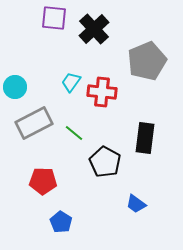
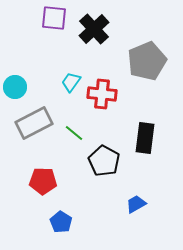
red cross: moved 2 px down
black pentagon: moved 1 px left, 1 px up
blue trapezoid: rotated 115 degrees clockwise
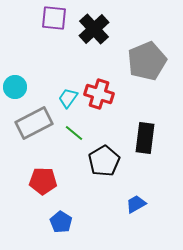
cyan trapezoid: moved 3 px left, 16 px down
red cross: moved 3 px left; rotated 12 degrees clockwise
black pentagon: rotated 12 degrees clockwise
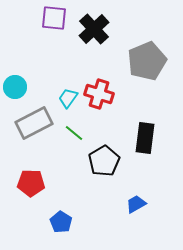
red pentagon: moved 12 px left, 2 px down
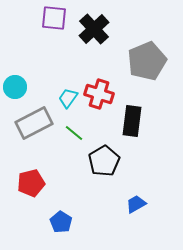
black rectangle: moved 13 px left, 17 px up
red pentagon: rotated 16 degrees counterclockwise
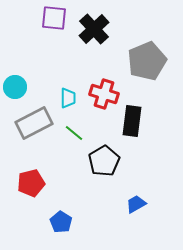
red cross: moved 5 px right
cyan trapezoid: rotated 145 degrees clockwise
